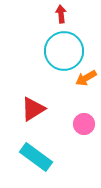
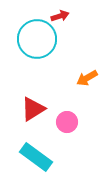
red arrow: moved 1 px left, 2 px down; rotated 78 degrees clockwise
cyan circle: moved 27 px left, 12 px up
orange arrow: moved 1 px right
pink circle: moved 17 px left, 2 px up
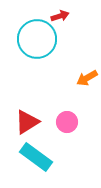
red triangle: moved 6 px left, 13 px down
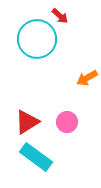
red arrow: rotated 60 degrees clockwise
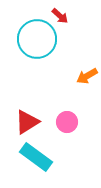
orange arrow: moved 2 px up
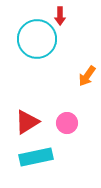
red arrow: rotated 48 degrees clockwise
orange arrow: rotated 25 degrees counterclockwise
pink circle: moved 1 px down
cyan rectangle: rotated 48 degrees counterclockwise
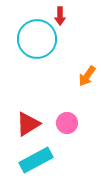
red triangle: moved 1 px right, 2 px down
cyan rectangle: moved 3 px down; rotated 16 degrees counterclockwise
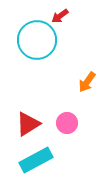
red arrow: rotated 54 degrees clockwise
cyan circle: moved 1 px down
orange arrow: moved 6 px down
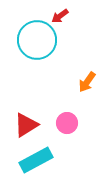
red triangle: moved 2 px left, 1 px down
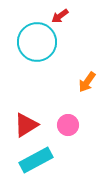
cyan circle: moved 2 px down
pink circle: moved 1 px right, 2 px down
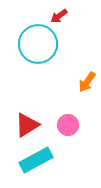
red arrow: moved 1 px left
cyan circle: moved 1 px right, 2 px down
red triangle: moved 1 px right
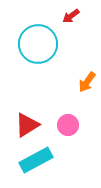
red arrow: moved 12 px right
